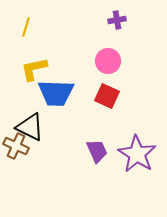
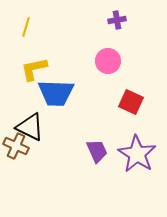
red square: moved 24 px right, 6 px down
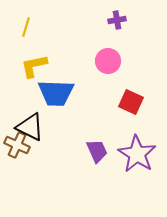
yellow L-shape: moved 3 px up
brown cross: moved 1 px right, 1 px up
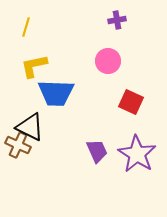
brown cross: moved 1 px right
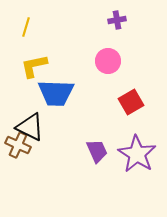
red square: rotated 35 degrees clockwise
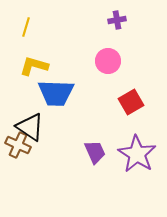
yellow L-shape: rotated 28 degrees clockwise
black triangle: rotated 8 degrees clockwise
purple trapezoid: moved 2 px left, 1 px down
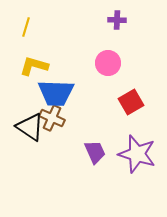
purple cross: rotated 12 degrees clockwise
pink circle: moved 2 px down
brown cross: moved 34 px right, 27 px up
purple star: rotated 15 degrees counterclockwise
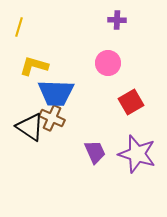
yellow line: moved 7 px left
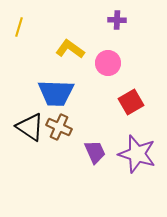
yellow L-shape: moved 36 px right, 17 px up; rotated 20 degrees clockwise
brown cross: moved 7 px right, 9 px down
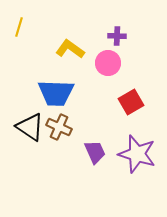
purple cross: moved 16 px down
